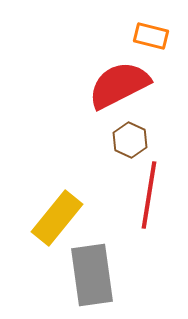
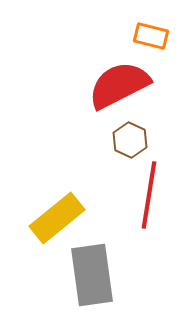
yellow rectangle: rotated 12 degrees clockwise
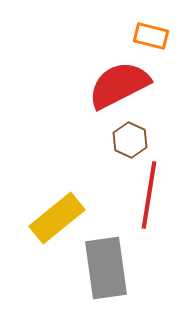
gray rectangle: moved 14 px right, 7 px up
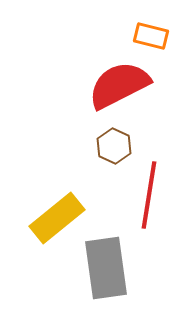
brown hexagon: moved 16 px left, 6 px down
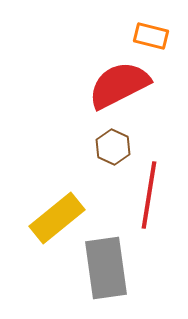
brown hexagon: moved 1 px left, 1 px down
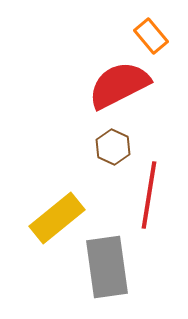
orange rectangle: rotated 36 degrees clockwise
gray rectangle: moved 1 px right, 1 px up
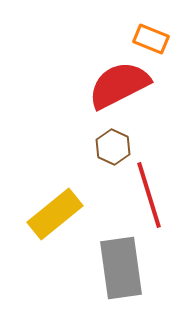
orange rectangle: moved 3 px down; rotated 28 degrees counterclockwise
red line: rotated 26 degrees counterclockwise
yellow rectangle: moved 2 px left, 4 px up
gray rectangle: moved 14 px right, 1 px down
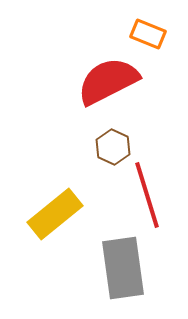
orange rectangle: moved 3 px left, 5 px up
red semicircle: moved 11 px left, 4 px up
red line: moved 2 px left
gray rectangle: moved 2 px right
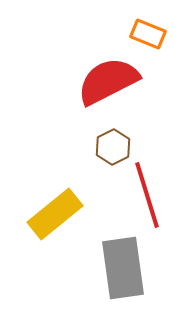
brown hexagon: rotated 8 degrees clockwise
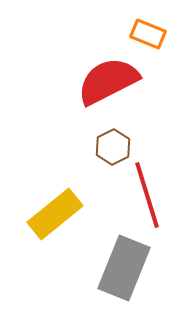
gray rectangle: moved 1 px right; rotated 30 degrees clockwise
